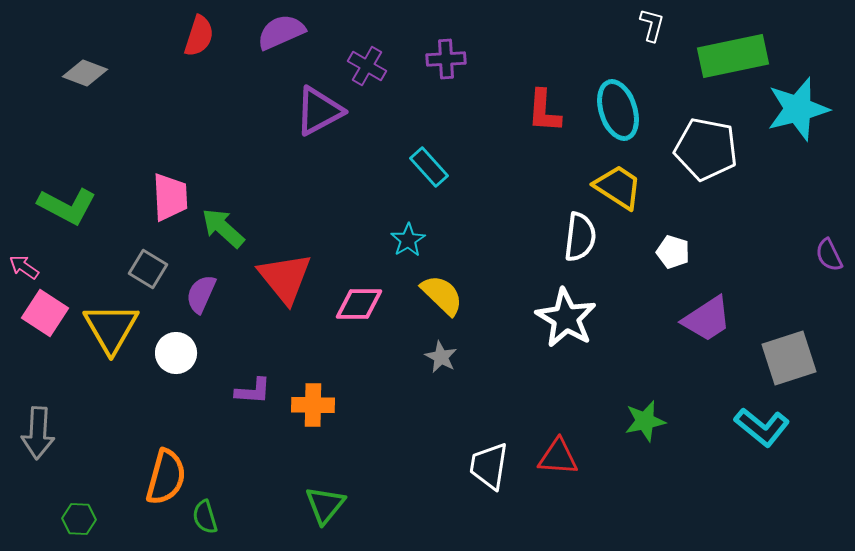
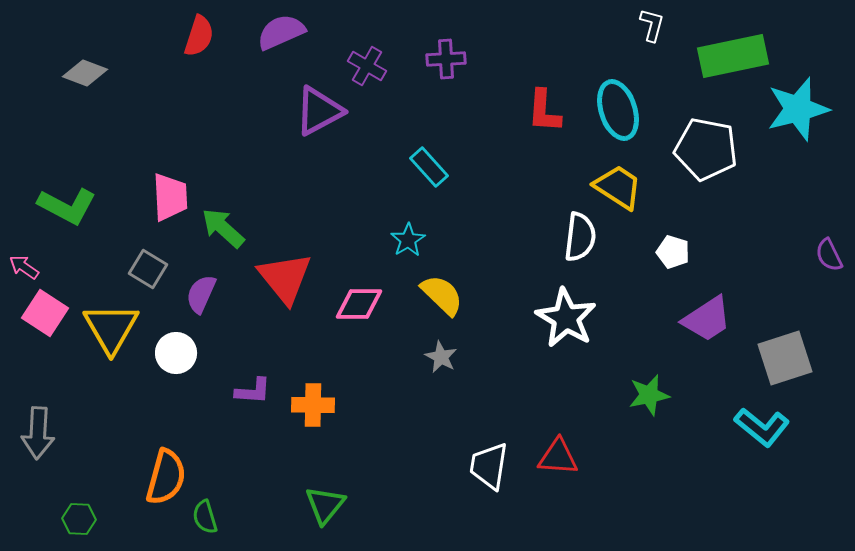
gray square at (789, 358): moved 4 px left
green star at (645, 421): moved 4 px right, 26 px up
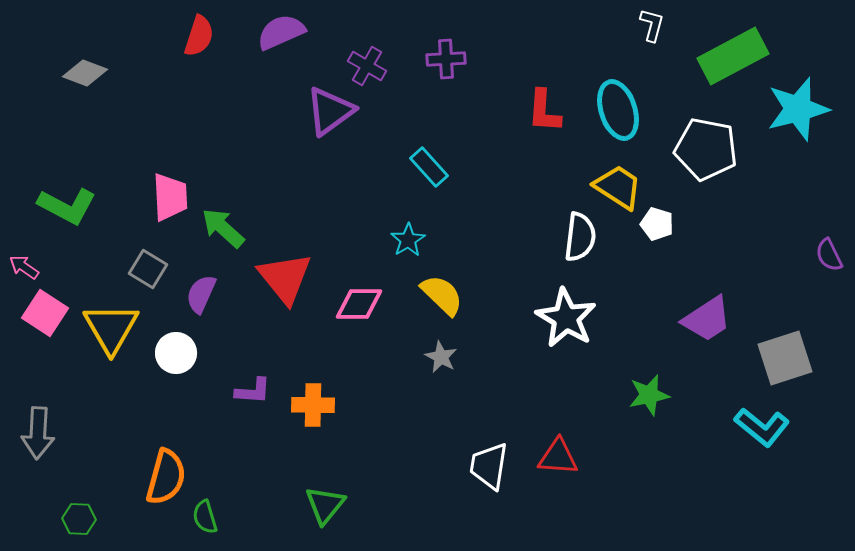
green rectangle at (733, 56): rotated 16 degrees counterclockwise
purple triangle at (319, 111): moved 11 px right; rotated 8 degrees counterclockwise
white pentagon at (673, 252): moved 16 px left, 28 px up
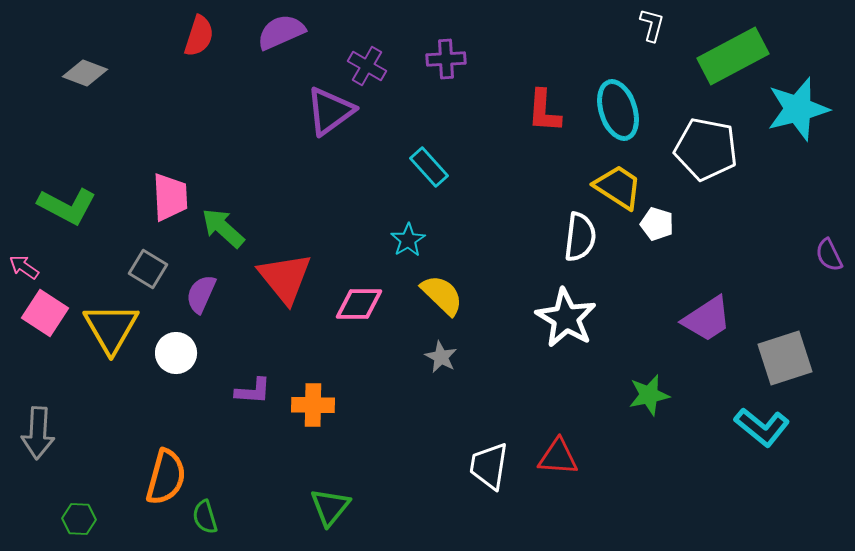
green triangle at (325, 505): moved 5 px right, 2 px down
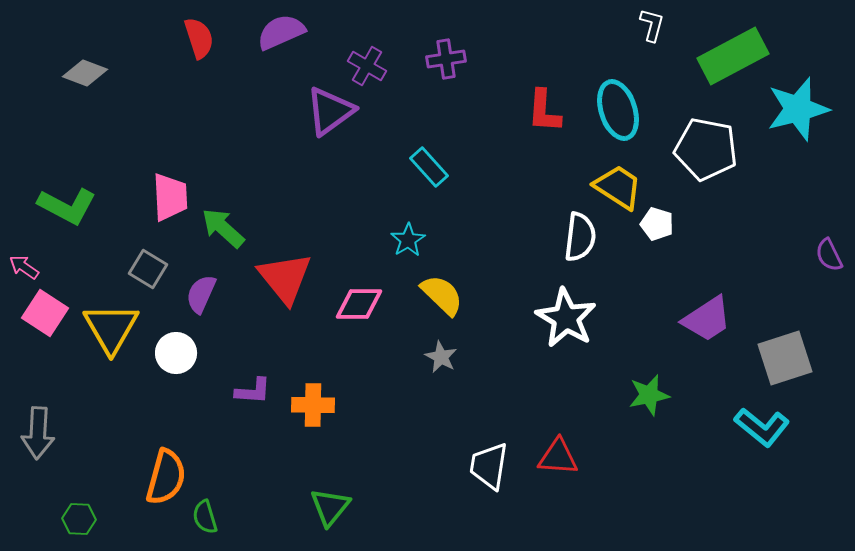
red semicircle at (199, 36): moved 2 px down; rotated 36 degrees counterclockwise
purple cross at (446, 59): rotated 6 degrees counterclockwise
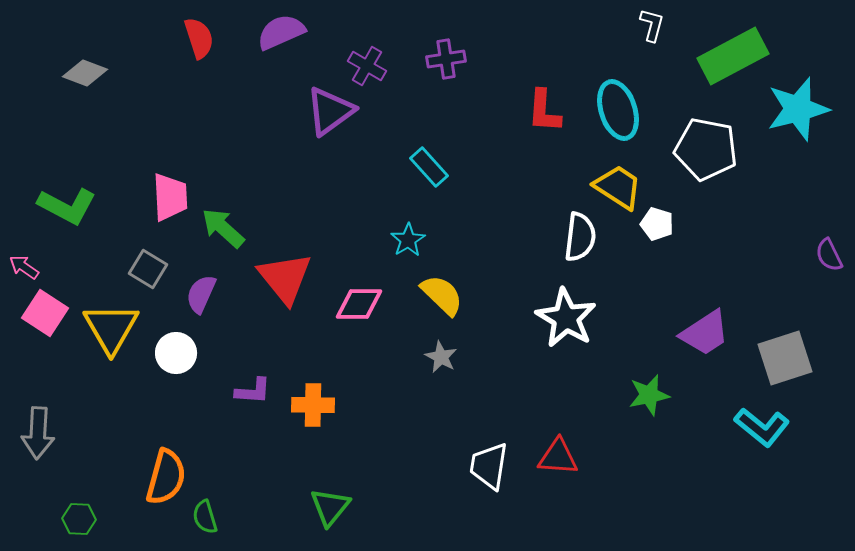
purple trapezoid at (707, 319): moved 2 px left, 14 px down
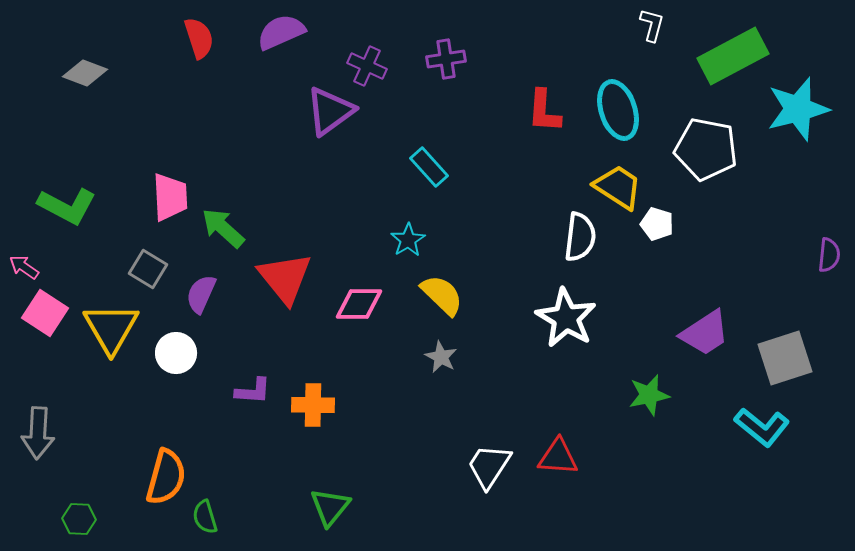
purple cross at (367, 66): rotated 6 degrees counterclockwise
purple semicircle at (829, 255): rotated 148 degrees counterclockwise
white trapezoid at (489, 466): rotated 24 degrees clockwise
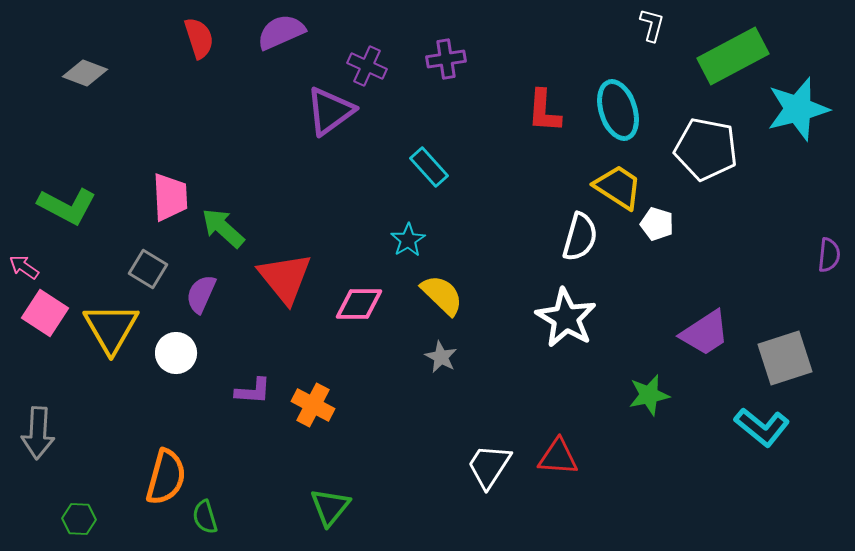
white semicircle at (580, 237): rotated 9 degrees clockwise
orange cross at (313, 405): rotated 27 degrees clockwise
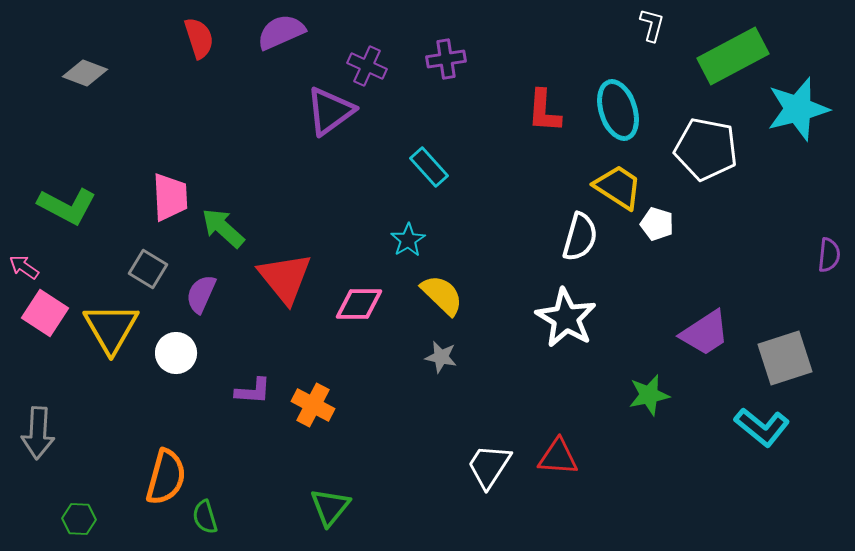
gray star at (441, 357): rotated 16 degrees counterclockwise
